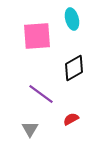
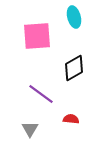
cyan ellipse: moved 2 px right, 2 px up
red semicircle: rotated 35 degrees clockwise
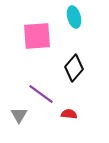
black diamond: rotated 20 degrees counterclockwise
red semicircle: moved 2 px left, 5 px up
gray triangle: moved 11 px left, 14 px up
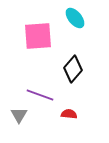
cyan ellipse: moved 1 px right, 1 px down; rotated 25 degrees counterclockwise
pink square: moved 1 px right
black diamond: moved 1 px left, 1 px down
purple line: moved 1 px left, 1 px down; rotated 16 degrees counterclockwise
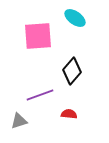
cyan ellipse: rotated 15 degrees counterclockwise
black diamond: moved 1 px left, 2 px down
purple line: rotated 40 degrees counterclockwise
gray triangle: moved 6 px down; rotated 42 degrees clockwise
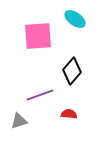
cyan ellipse: moved 1 px down
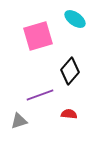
pink square: rotated 12 degrees counterclockwise
black diamond: moved 2 px left
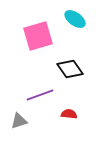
black diamond: moved 2 px up; rotated 76 degrees counterclockwise
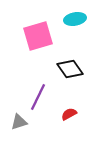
cyan ellipse: rotated 45 degrees counterclockwise
purple line: moved 2 px left, 2 px down; rotated 44 degrees counterclockwise
red semicircle: rotated 35 degrees counterclockwise
gray triangle: moved 1 px down
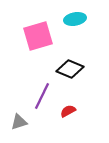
black diamond: rotated 32 degrees counterclockwise
purple line: moved 4 px right, 1 px up
red semicircle: moved 1 px left, 3 px up
